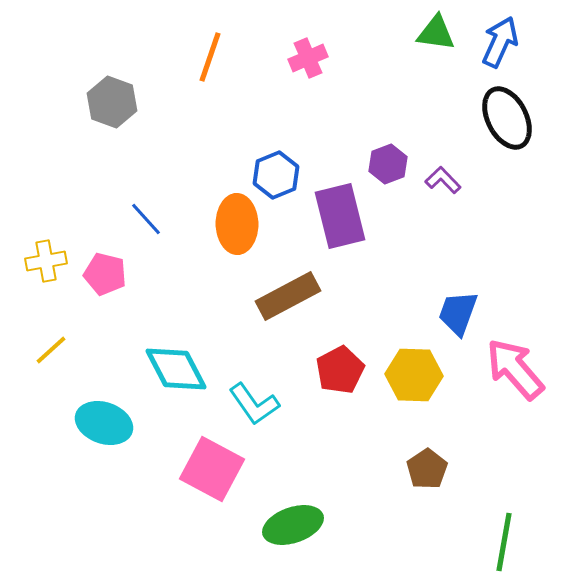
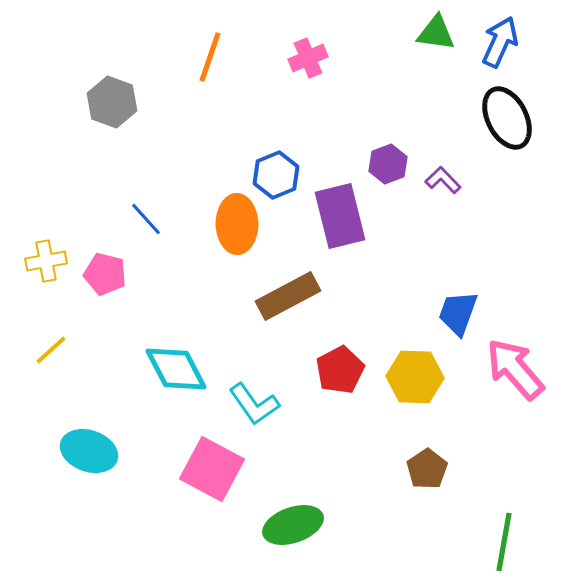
yellow hexagon: moved 1 px right, 2 px down
cyan ellipse: moved 15 px left, 28 px down
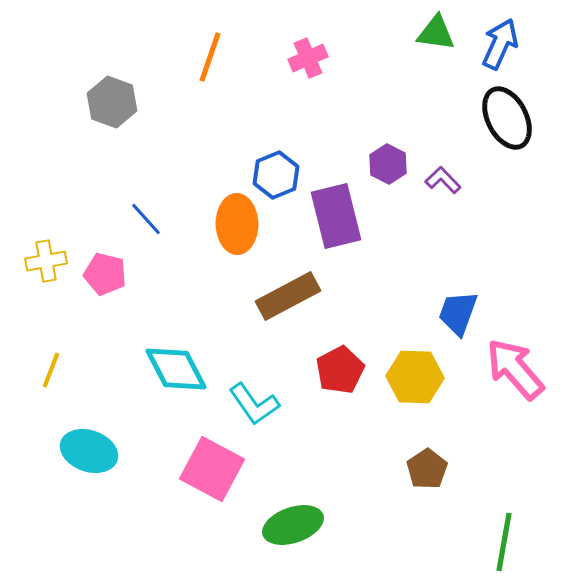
blue arrow: moved 2 px down
purple hexagon: rotated 12 degrees counterclockwise
purple rectangle: moved 4 px left
yellow line: moved 20 px down; rotated 27 degrees counterclockwise
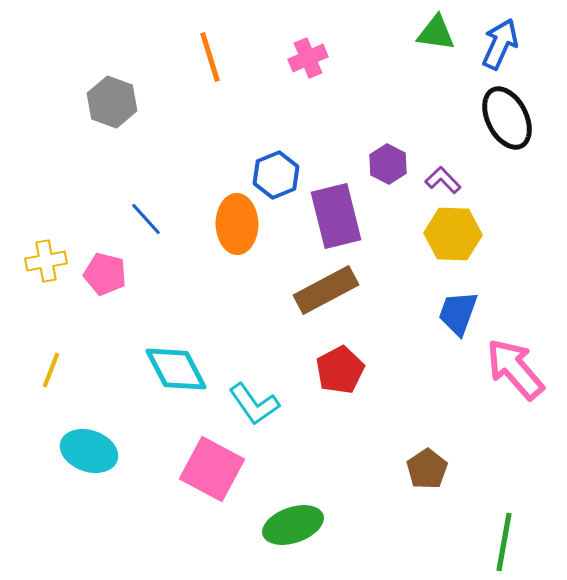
orange line: rotated 36 degrees counterclockwise
brown rectangle: moved 38 px right, 6 px up
yellow hexagon: moved 38 px right, 143 px up
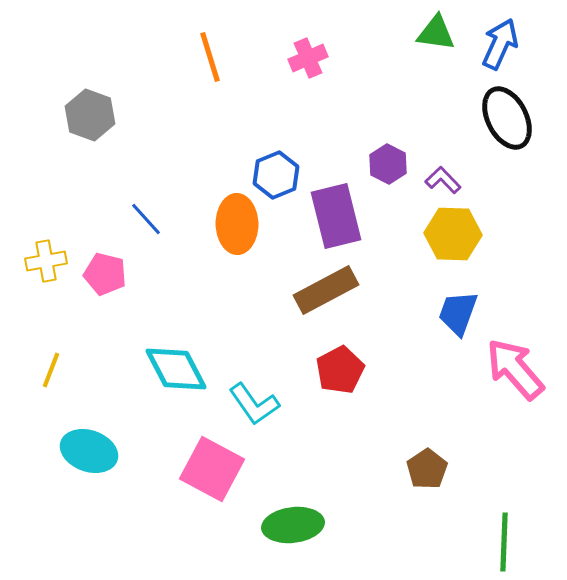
gray hexagon: moved 22 px left, 13 px down
green ellipse: rotated 12 degrees clockwise
green line: rotated 8 degrees counterclockwise
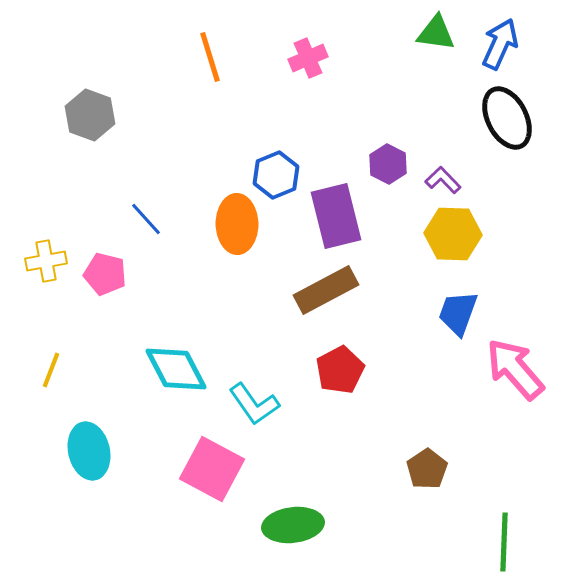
cyan ellipse: rotated 58 degrees clockwise
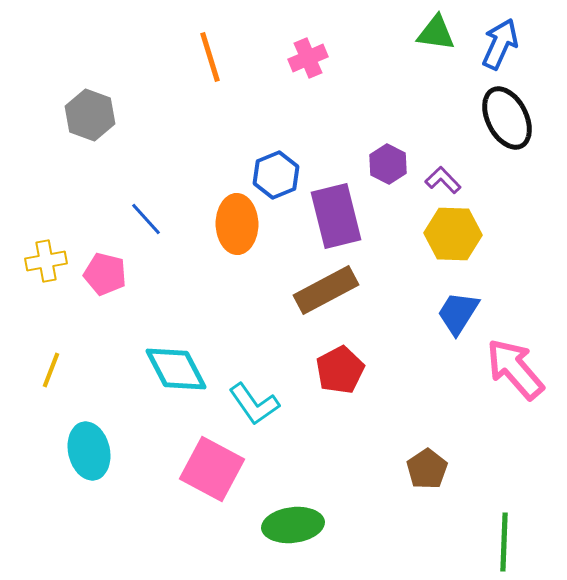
blue trapezoid: rotated 12 degrees clockwise
